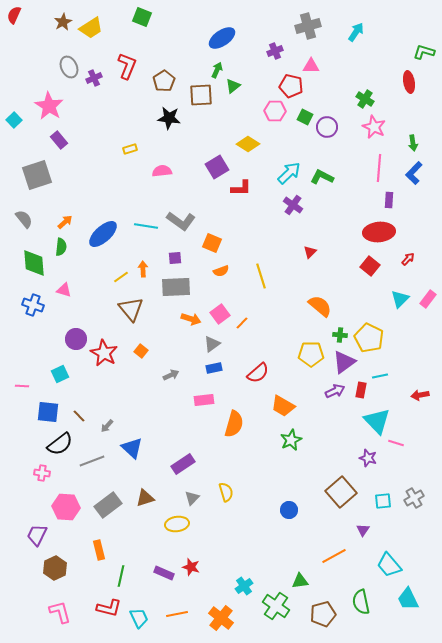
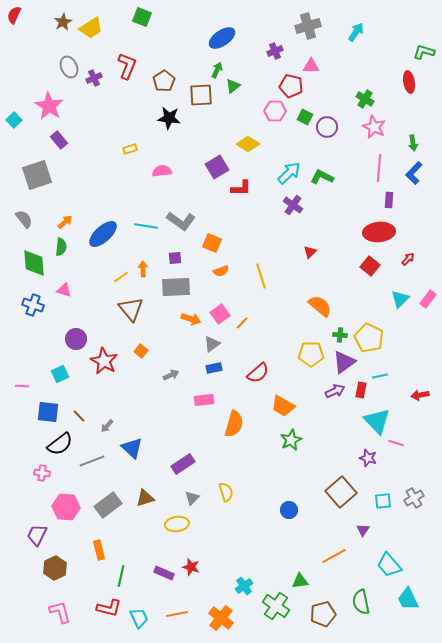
red star at (104, 353): moved 8 px down
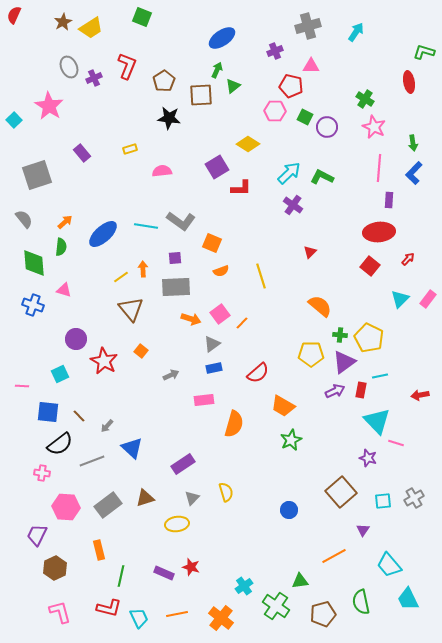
purple rectangle at (59, 140): moved 23 px right, 13 px down
